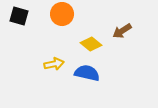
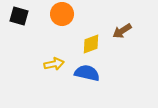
yellow diamond: rotated 60 degrees counterclockwise
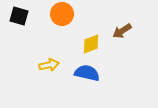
yellow arrow: moved 5 px left, 1 px down
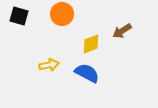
blue semicircle: rotated 15 degrees clockwise
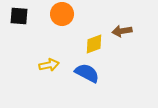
black square: rotated 12 degrees counterclockwise
brown arrow: rotated 24 degrees clockwise
yellow diamond: moved 3 px right
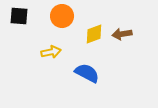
orange circle: moved 2 px down
brown arrow: moved 3 px down
yellow diamond: moved 10 px up
yellow arrow: moved 2 px right, 13 px up
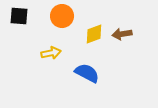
yellow arrow: moved 1 px down
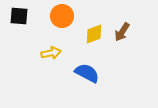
brown arrow: moved 2 px up; rotated 48 degrees counterclockwise
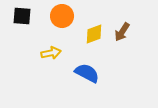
black square: moved 3 px right
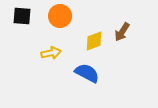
orange circle: moved 2 px left
yellow diamond: moved 7 px down
